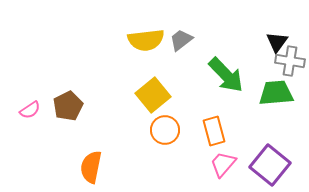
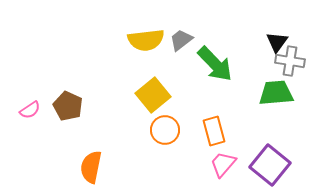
green arrow: moved 11 px left, 11 px up
brown pentagon: rotated 20 degrees counterclockwise
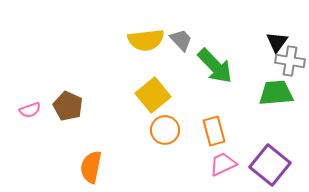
gray trapezoid: rotated 85 degrees clockwise
green arrow: moved 2 px down
pink semicircle: rotated 15 degrees clockwise
pink trapezoid: rotated 24 degrees clockwise
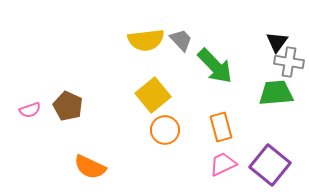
gray cross: moved 1 px left, 1 px down
orange rectangle: moved 7 px right, 4 px up
orange semicircle: moved 1 px left; rotated 76 degrees counterclockwise
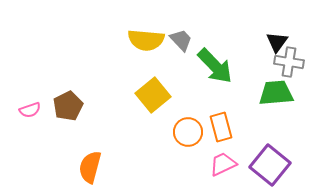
yellow semicircle: rotated 12 degrees clockwise
brown pentagon: rotated 20 degrees clockwise
orange circle: moved 23 px right, 2 px down
orange semicircle: rotated 80 degrees clockwise
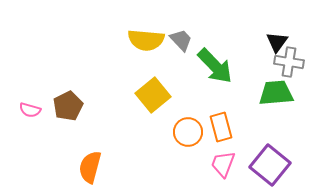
pink semicircle: rotated 35 degrees clockwise
pink trapezoid: rotated 44 degrees counterclockwise
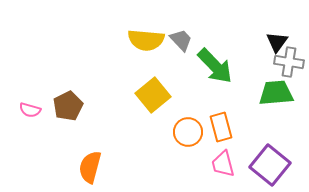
pink trapezoid: rotated 36 degrees counterclockwise
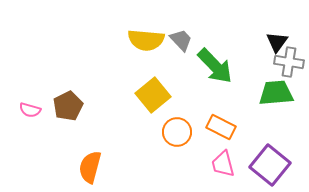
orange rectangle: rotated 48 degrees counterclockwise
orange circle: moved 11 px left
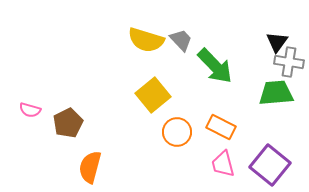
yellow semicircle: rotated 12 degrees clockwise
brown pentagon: moved 17 px down
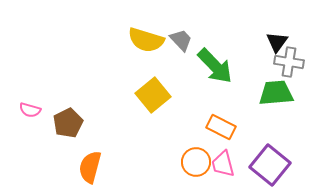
orange circle: moved 19 px right, 30 px down
